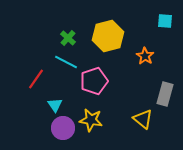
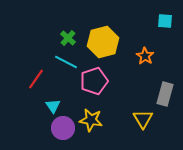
yellow hexagon: moved 5 px left, 6 px down
cyan triangle: moved 2 px left, 1 px down
yellow triangle: rotated 20 degrees clockwise
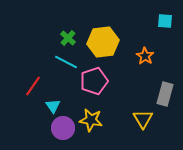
yellow hexagon: rotated 8 degrees clockwise
red line: moved 3 px left, 7 px down
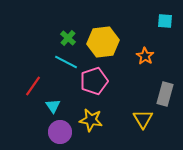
purple circle: moved 3 px left, 4 px down
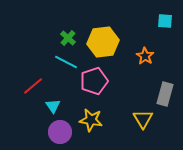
red line: rotated 15 degrees clockwise
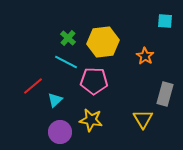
pink pentagon: rotated 20 degrees clockwise
cyan triangle: moved 2 px right, 6 px up; rotated 21 degrees clockwise
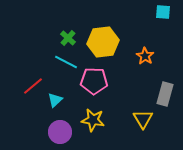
cyan square: moved 2 px left, 9 px up
yellow star: moved 2 px right
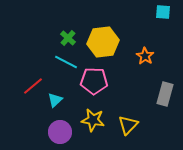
yellow triangle: moved 15 px left, 6 px down; rotated 15 degrees clockwise
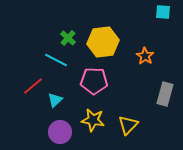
cyan line: moved 10 px left, 2 px up
